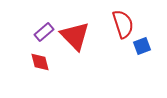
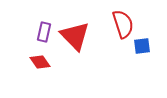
purple rectangle: rotated 36 degrees counterclockwise
blue square: rotated 12 degrees clockwise
red diamond: rotated 20 degrees counterclockwise
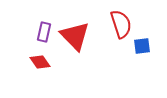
red semicircle: moved 2 px left
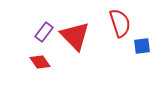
red semicircle: moved 1 px left, 1 px up
purple rectangle: rotated 24 degrees clockwise
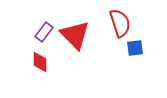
red triangle: moved 1 px up
blue square: moved 7 px left, 2 px down
red diamond: rotated 35 degrees clockwise
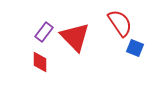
red semicircle: rotated 16 degrees counterclockwise
red triangle: moved 2 px down
blue square: rotated 30 degrees clockwise
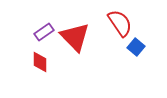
purple rectangle: rotated 18 degrees clockwise
blue square: moved 1 px right, 1 px up; rotated 18 degrees clockwise
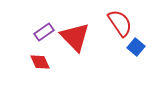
red diamond: rotated 25 degrees counterclockwise
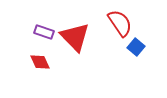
purple rectangle: rotated 54 degrees clockwise
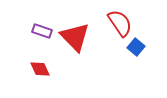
purple rectangle: moved 2 px left, 1 px up
red diamond: moved 7 px down
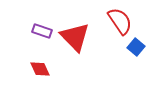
red semicircle: moved 2 px up
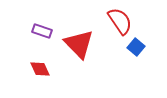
red triangle: moved 4 px right, 7 px down
